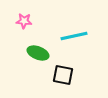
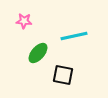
green ellipse: rotated 70 degrees counterclockwise
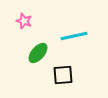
pink star: rotated 14 degrees clockwise
black square: rotated 15 degrees counterclockwise
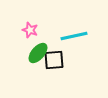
pink star: moved 6 px right, 9 px down
black square: moved 9 px left, 15 px up
